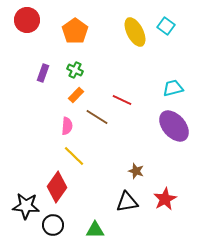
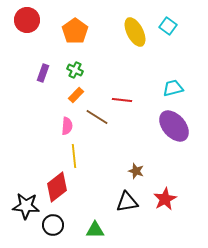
cyan square: moved 2 px right
red line: rotated 18 degrees counterclockwise
yellow line: rotated 40 degrees clockwise
red diamond: rotated 16 degrees clockwise
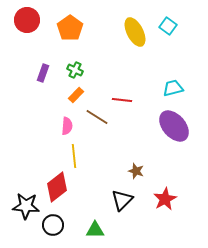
orange pentagon: moved 5 px left, 3 px up
black triangle: moved 5 px left, 2 px up; rotated 35 degrees counterclockwise
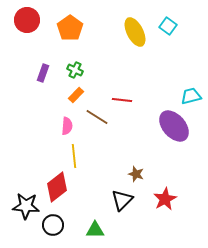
cyan trapezoid: moved 18 px right, 8 px down
brown star: moved 3 px down
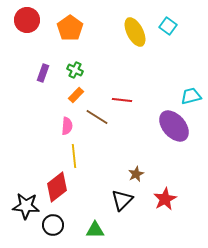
brown star: rotated 28 degrees clockwise
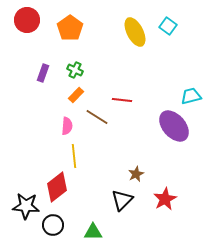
green triangle: moved 2 px left, 2 px down
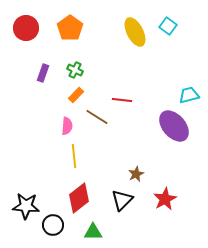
red circle: moved 1 px left, 8 px down
cyan trapezoid: moved 2 px left, 1 px up
red diamond: moved 22 px right, 11 px down
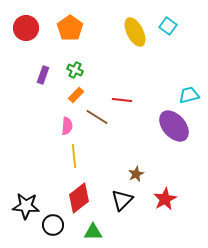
purple rectangle: moved 2 px down
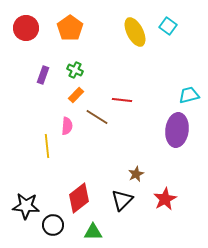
purple ellipse: moved 3 px right, 4 px down; rotated 48 degrees clockwise
yellow line: moved 27 px left, 10 px up
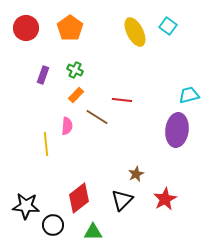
yellow line: moved 1 px left, 2 px up
